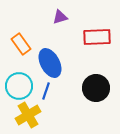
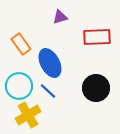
blue line: moved 2 px right; rotated 66 degrees counterclockwise
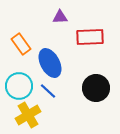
purple triangle: rotated 14 degrees clockwise
red rectangle: moved 7 px left
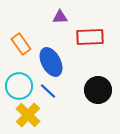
blue ellipse: moved 1 px right, 1 px up
black circle: moved 2 px right, 2 px down
yellow cross: rotated 15 degrees counterclockwise
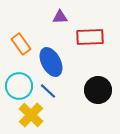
yellow cross: moved 3 px right
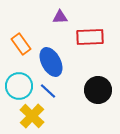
yellow cross: moved 1 px right, 1 px down
